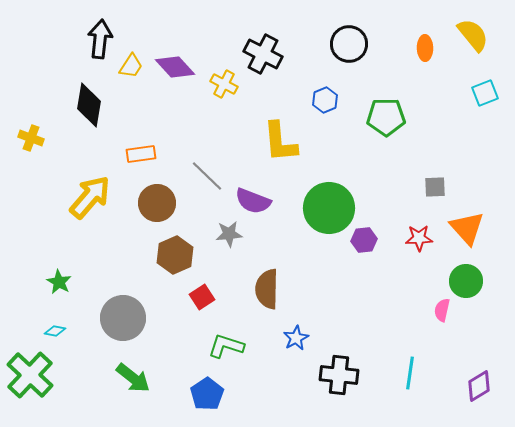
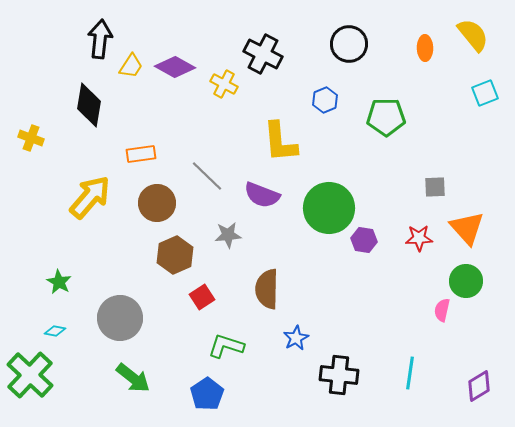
purple diamond at (175, 67): rotated 18 degrees counterclockwise
purple semicircle at (253, 201): moved 9 px right, 6 px up
gray star at (229, 234): moved 1 px left, 1 px down
purple hexagon at (364, 240): rotated 15 degrees clockwise
gray circle at (123, 318): moved 3 px left
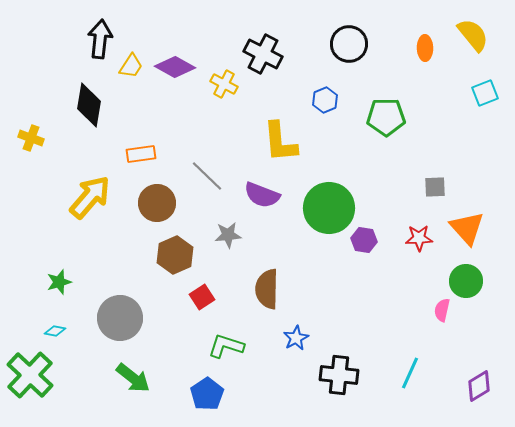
green star at (59, 282): rotated 25 degrees clockwise
cyan line at (410, 373): rotated 16 degrees clockwise
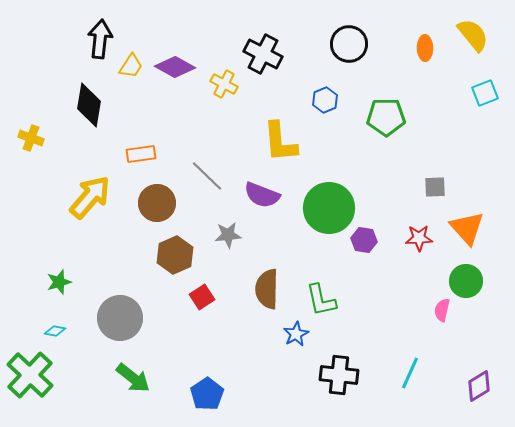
blue star at (296, 338): moved 4 px up
green L-shape at (226, 346): moved 95 px right, 46 px up; rotated 120 degrees counterclockwise
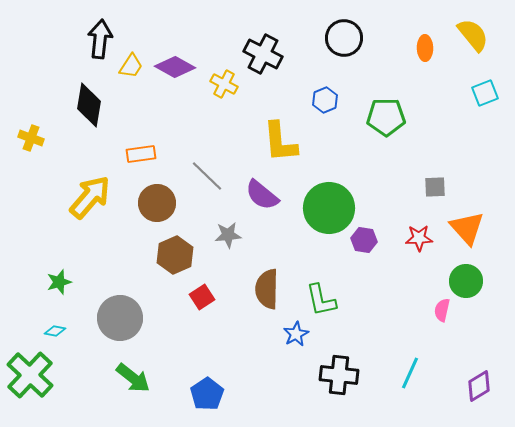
black circle at (349, 44): moved 5 px left, 6 px up
purple semicircle at (262, 195): rotated 18 degrees clockwise
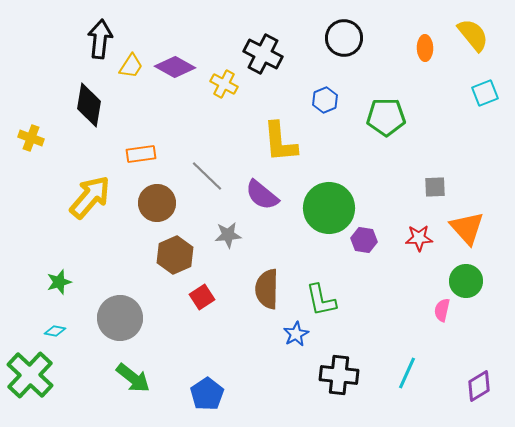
cyan line at (410, 373): moved 3 px left
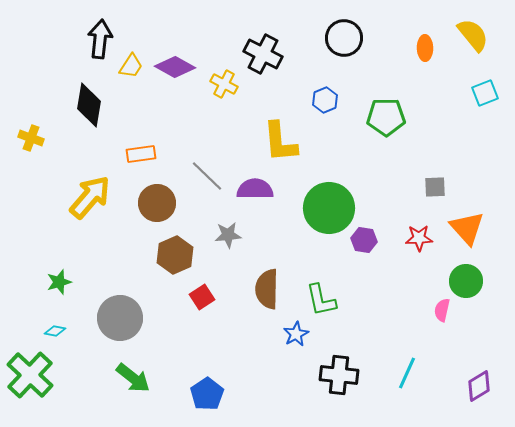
purple semicircle at (262, 195): moved 7 px left, 6 px up; rotated 141 degrees clockwise
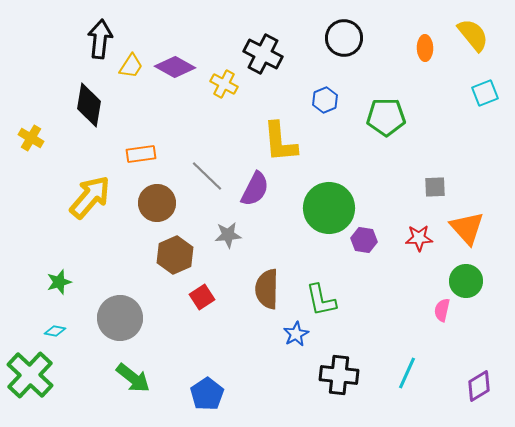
yellow cross at (31, 138): rotated 10 degrees clockwise
purple semicircle at (255, 189): rotated 117 degrees clockwise
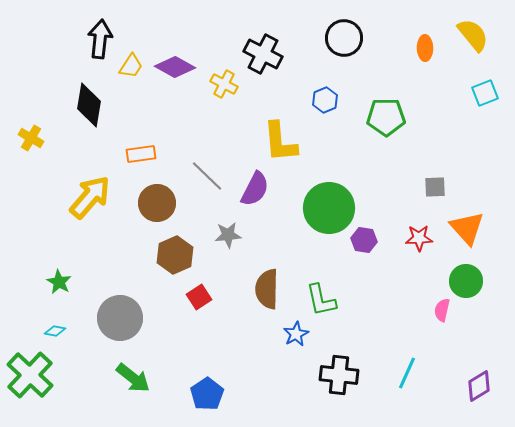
green star at (59, 282): rotated 25 degrees counterclockwise
red square at (202, 297): moved 3 px left
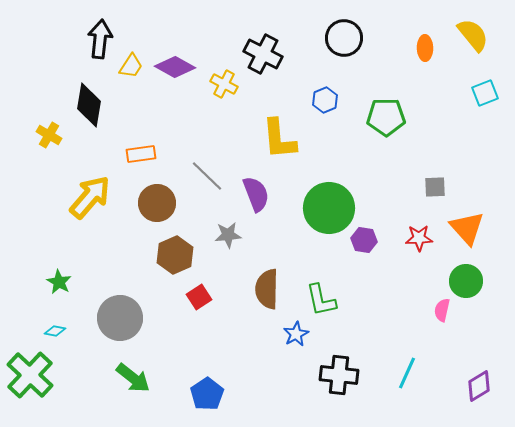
yellow cross at (31, 138): moved 18 px right, 3 px up
yellow L-shape at (280, 142): moved 1 px left, 3 px up
purple semicircle at (255, 189): moved 1 px right, 5 px down; rotated 48 degrees counterclockwise
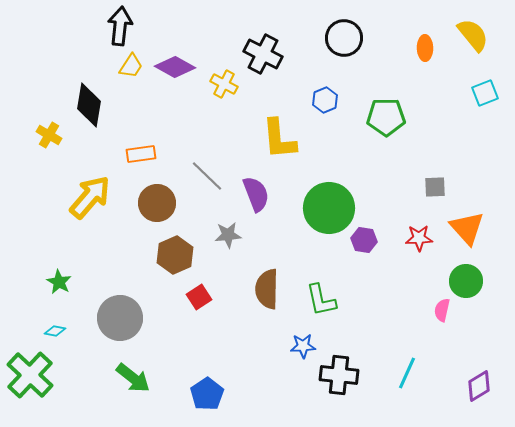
black arrow at (100, 39): moved 20 px right, 13 px up
blue star at (296, 334): moved 7 px right, 12 px down; rotated 25 degrees clockwise
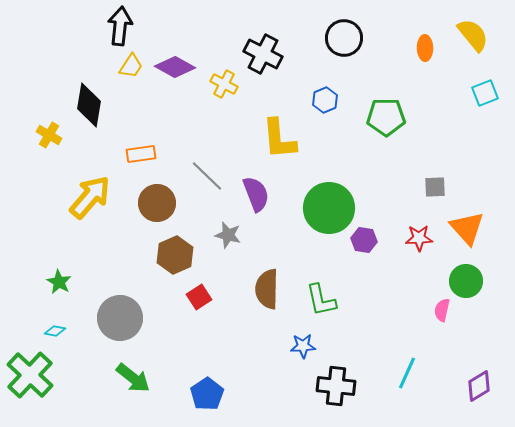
gray star at (228, 235): rotated 20 degrees clockwise
black cross at (339, 375): moved 3 px left, 11 px down
